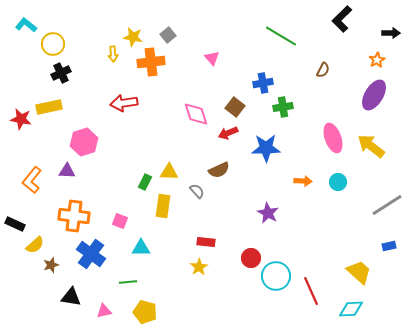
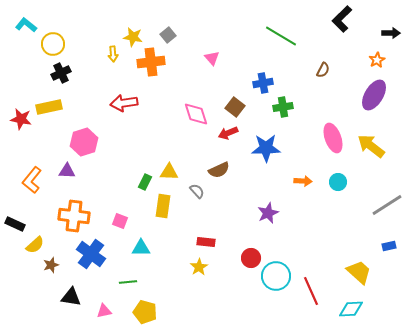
purple star at (268, 213): rotated 20 degrees clockwise
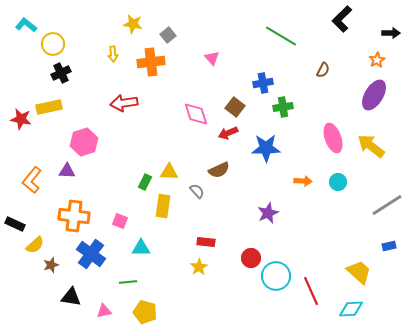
yellow star at (133, 37): moved 13 px up
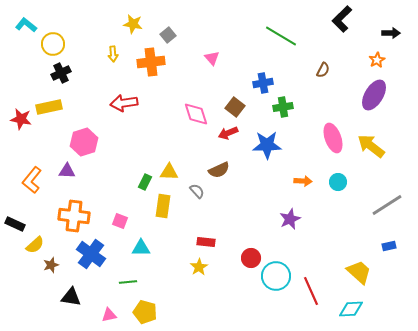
blue star at (266, 148): moved 1 px right, 3 px up
purple star at (268, 213): moved 22 px right, 6 px down
pink triangle at (104, 311): moved 5 px right, 4 px down
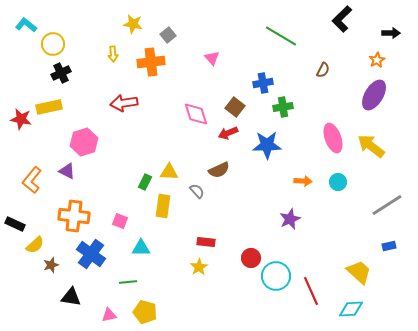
purple triangle at (67, 171): rotated 24 degrees clockwise
